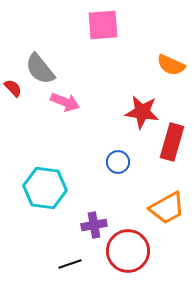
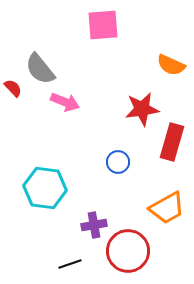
red star: moved 3 px up; rotated 16 degrees counterclockwise
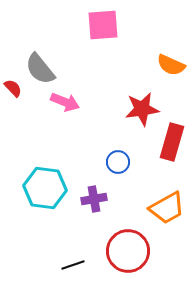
purple cross: moved 26 px up
black line: moved 3 px right, 1 px down
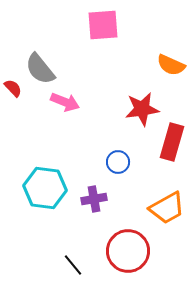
black line: rotated 70 degrees clockwise
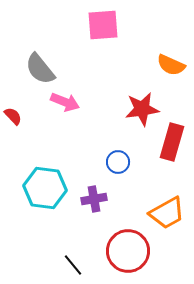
red semicircle: moved 28 px down
orange trapezoid: moved 5 px down
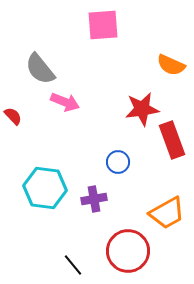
red rectangle: moved 2 px up; rotated 36 degrees counterclockwise
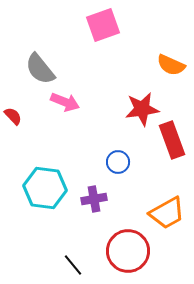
pink square: rotated 16 degrees counterclockwise
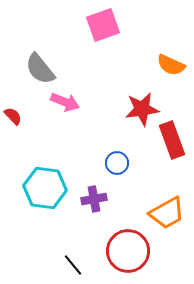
blue circle: moved 1 px left, 1 px down
